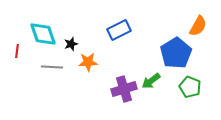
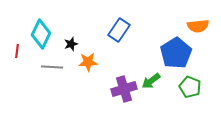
orange semicircle: rotated 55 degrees clockwise
blue rectangle: rotated 30 degrees counterclockwise
cyan diamond: moved 2 px left; rotated 44 degrees clockwise
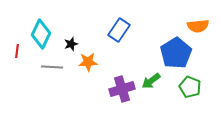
purple cross: moved 2 px left
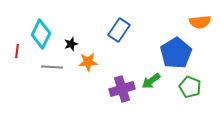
orange semicircle: moved 2 px right, 4 px up
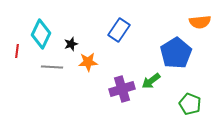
green pentagon: moved 17 px down
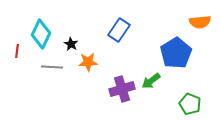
black star: rotated 24 degrees counterclockwise
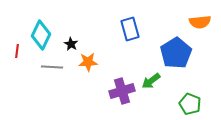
blue rectangle: moved 11 px right, 1 px up; rotated 50 degrees counterclockwise
cyan diamond: moved 1 px down
purple cross: moved 2 px down
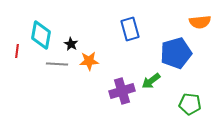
cyan diamond: rotated 16 degrees counterclockwise
blue pentagon: rotated 16 degrees clockwise
orange star: moved 1 px right, 1 px up
gray line: moved 5 px right, 3 px up
green pentagon: rotated 15 degrees counterclockwise
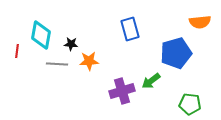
black star: rotated 24 degrees counterclockwise
